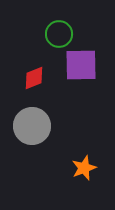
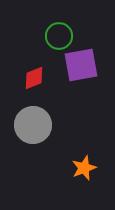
green circle: moved 2 px down
purple square: rotated 9 degrees counterclockwise
gray circle: moved 1 px right, 1 px up
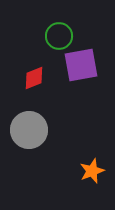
gray circle: moved 4 px left, 5 px down
orange star: moved 8 px right, 3 px down
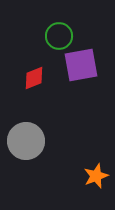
gray circle: moved 3 px left, 11 px down
orange star: moved 4 px right, 5 px down
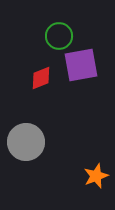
red diamond: moved 7 px right
gray circle: moved 1 px down
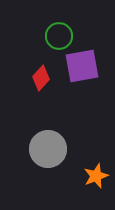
purple square: moved 1 px right, 1 px down
red diamond: rotated 25 degrees counterclockwise
gray circle: moved 22 px right, 7 px down
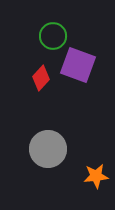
green circle: moved 6 px left
purple square: moved 4 px left, 1 px up; rotated 30 degrees clockwise
orange star: rotated 15 degrees clockwise
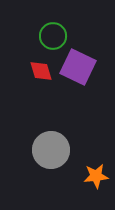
purple square: moved 2 px down; rotated 6 degrees clockwise
red diamond: moved 7 px up; rotated 60 degrees counterclockwise
gray circle: moved 3 px right, 1 px down
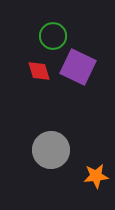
red diamond: moved 2 px left
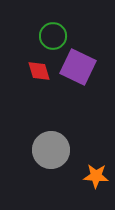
orange star: rotated 10 degrees clockwise
